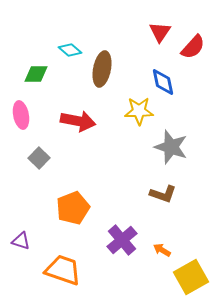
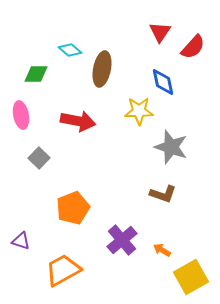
orange trapezoid: rotated 48 degrees counterclockwise
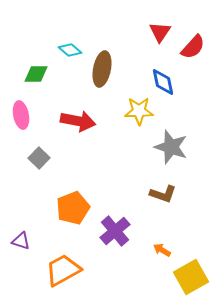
purple cross: moved 7 px left, 9 px up
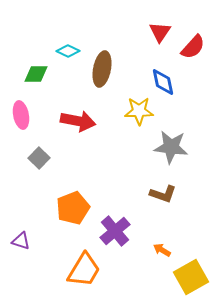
cyan diamond: moved 2 px left, 1 px down; rotated 15 degrees counterclockwise
gray star: rotated 12 degrees counterclockwise
orange trapezoid: moved 21 px right; rotated 150 degrees clockwise
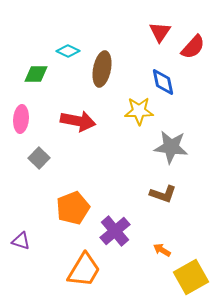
pink ellipse: moved 4 px down; rotated 16 degrees clockwise
